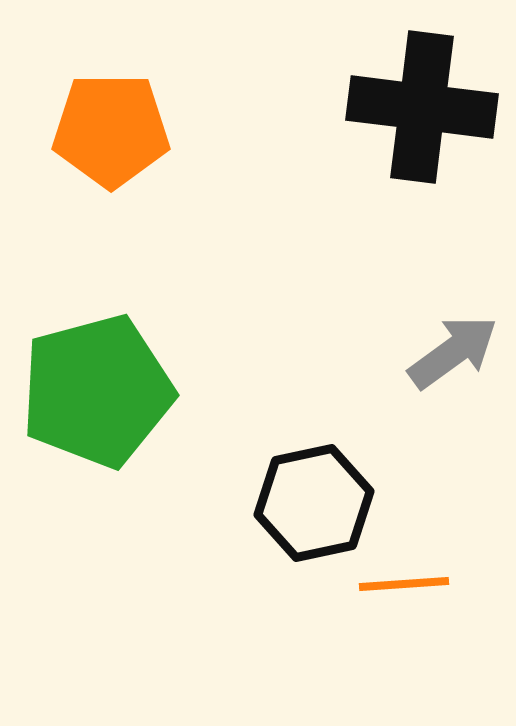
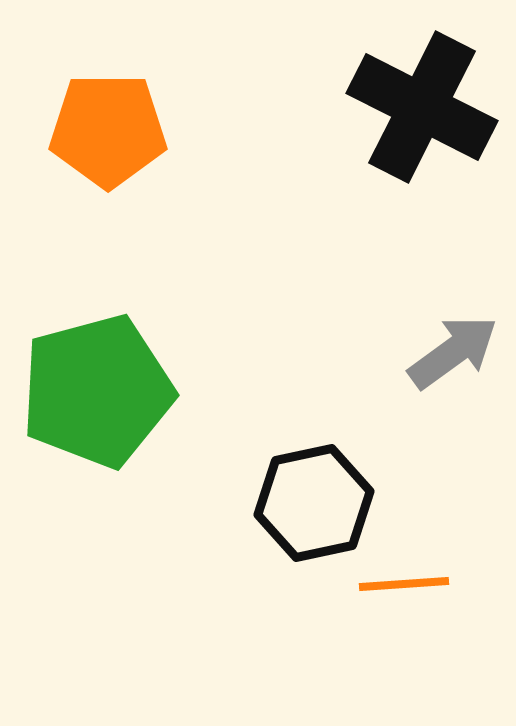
black cross: rotated 20 degrees clockwise
orange pentagon: moved 3 px left
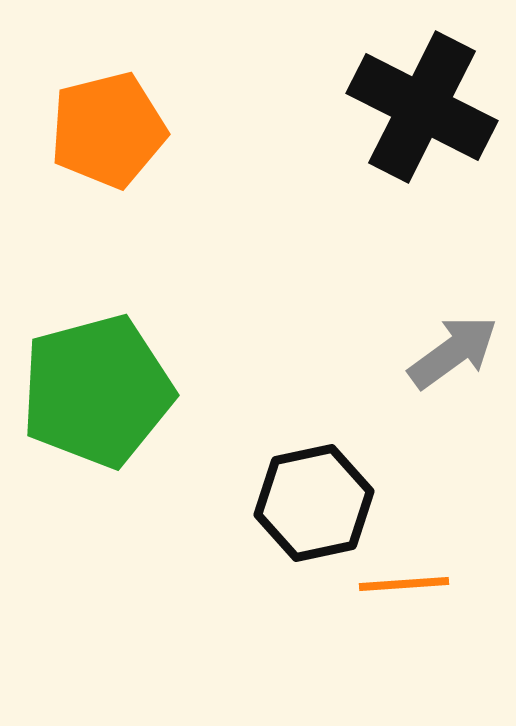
orange pentagon: rotated 14 degrees counterclockwise
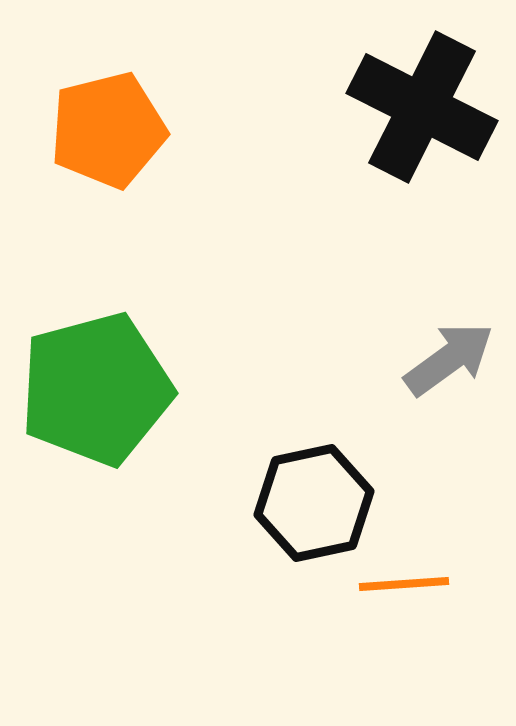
gray arrow: moved 4 px left, 7 px down
green pentagon: moved 1 px left, 2 px up
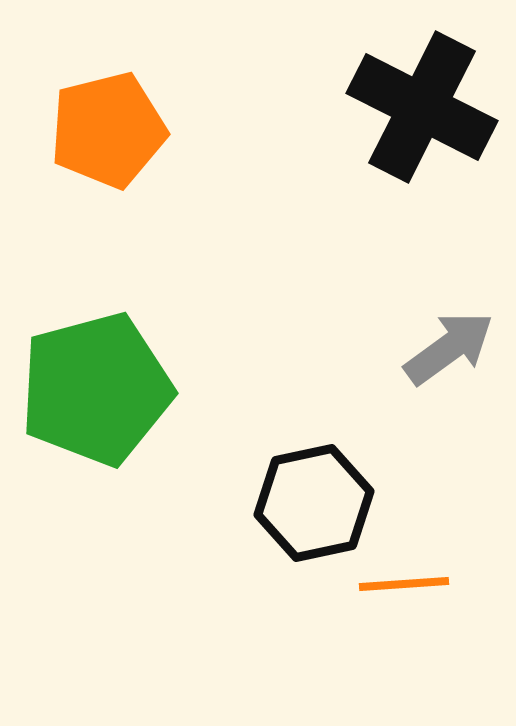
gray arrow: moved 11 px up
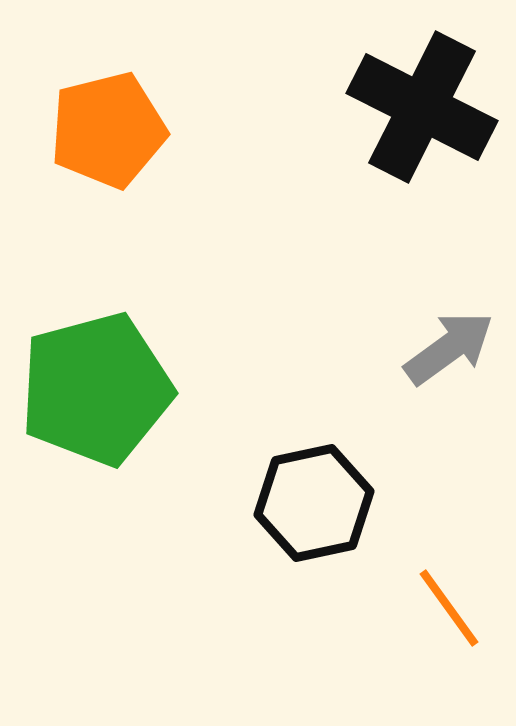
orange line: moved 45 px right, 24 px down; rotated 58 degrees clockwise
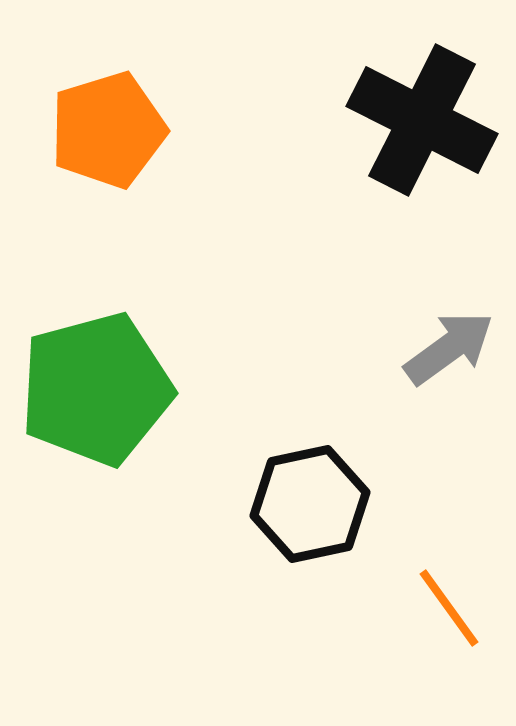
black cross: moved 13 px down
orange pentagon: rotated 3 degrees counterclockwise
black hexagon: moved 4 px left, 1 px down
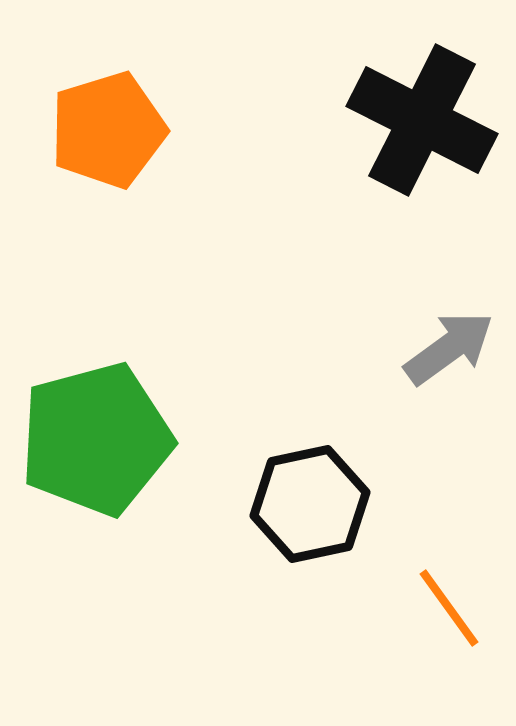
green pentagon: moved 50 px down
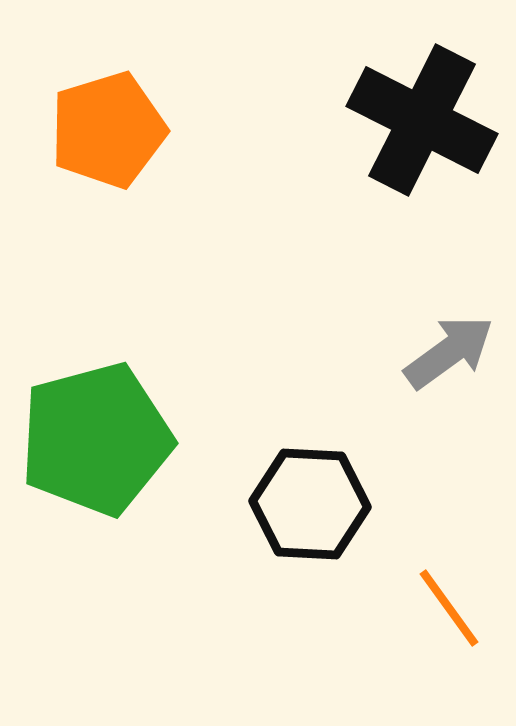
gray arrow: moved 4 px down
black hexagon: rotated 15 degrees clockwise
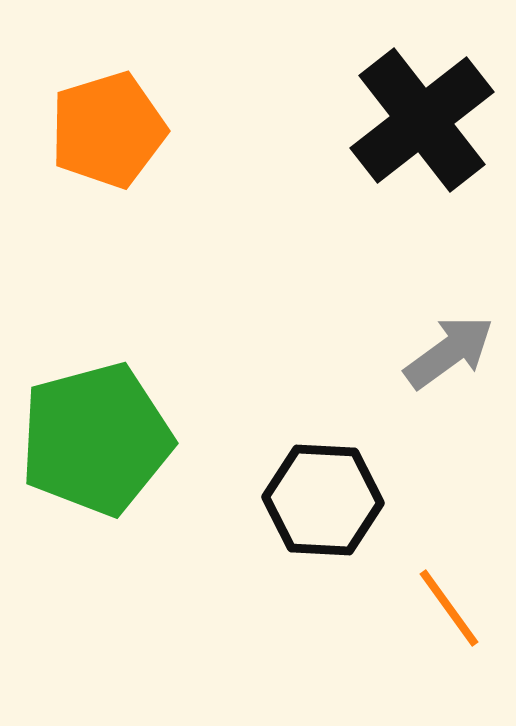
black cross: rotated 25 degrees clockwise
black hexagon: moved 13 px right, 4 px up
